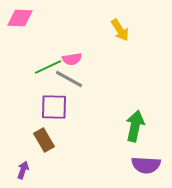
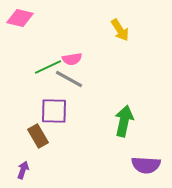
pink diamond: rotated 12 degrees clockwise
purple square: moved 4 px down
green arrow: moved 11 px left, 5 px up
brown rectangle: moved 6 px left, 4 px up
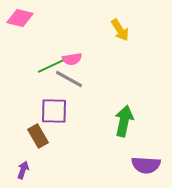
green line: moved 3 px right, 1 px up
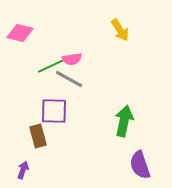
pink diamond: moved 15 px down
brown rectangle: rotated 15 degrees clockwise
purple semicircle: moved 6 px left; rotated 68 degrees clockwise
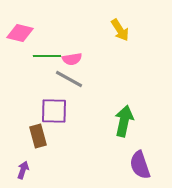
green line: moved 4 px left, 10 px up; rotated 24 degrees clockwise
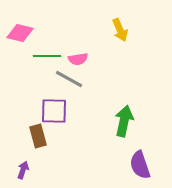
yellow arrow: rotated 10 degrees clockwise
pink semicircle: moved 6 px right
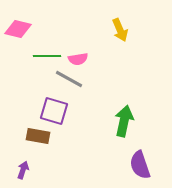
pink diamond: moved 2 px left, 4 px up
purple square: rotated 16 degrees clockwise
brown rectangle: rotated 65 degrees counterclockwise
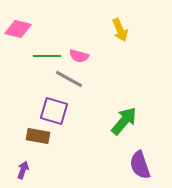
pink semicircle: moved 1 px right, 3 px up; rotated 24 degrees clockwise
green arrow: rotated 28 degrees clockwise
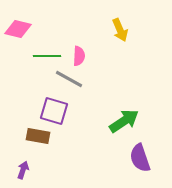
pink semicircle: rotated 102 degrees counterclockwise
green arrow: rotated 16 degrees clockwise
purple semicircle: moved 7 px up
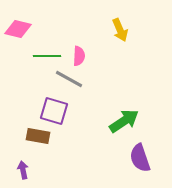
purple arrow: rotated 30 degrees counterclockwise
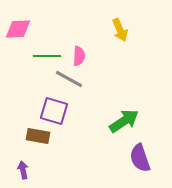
pink diamond: rotated 16 degrees counterclockwise
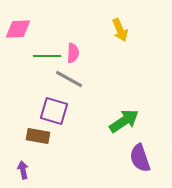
pink semicircle: moved 6 px left, 3 px up
